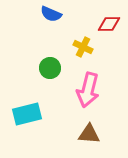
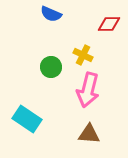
yellow cross: moved 8 px down
green circle: moved 1 px right, 1 px up
cyan rectangle: moved 5 px down; rotated 48 degrees clockwise
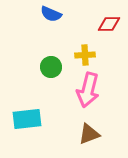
yellow cross: moved 2 px right; rotated 30 degrees counterclockwise
cyan rectangle: rotated 40 degrees counterclockwise
brown triangle: rotated 25 degrees counterclockwise
